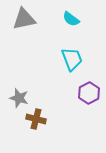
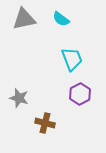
cyan semicircle: moved 10 px left
purple hexagon: moved 9 px left, 1 px down
brown cross: moved 9 px right, 4 px down
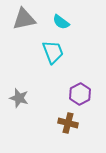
cyan semicircle: moved 3 px down
cyan trapezoid: moved 19 px left, 7 px up
brown cross: moved 23 px right
